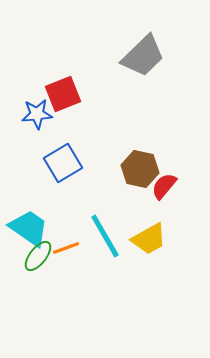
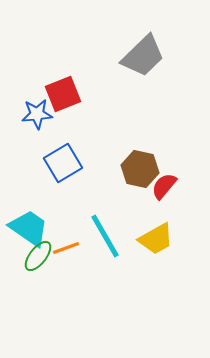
yellow trapezoid: moved 7 px right
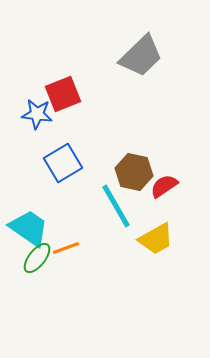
gray trapezoid: moved 2 px left
blue star: rotated 12 degrees clockwise
brown hexagon: moved 6 px left, 3 px down
red semicircle: rotated 16 degrees clockwise
cyan line: moved 11 px right, 30 px up
green ellipse: moved 1 px left, 2 px down
